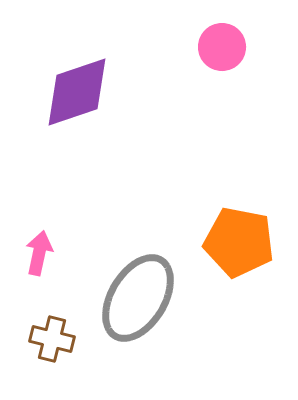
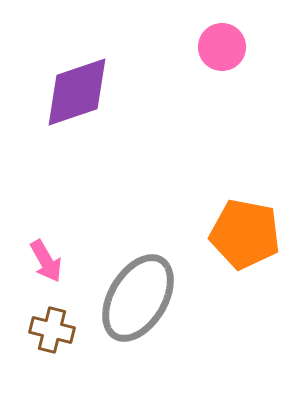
orange pentagon: moved 6 px right, 8 px up
pink arrow: moved 7 px right, 8 px down; rotated 138 degrees clockwise
brown cross: moved 9 px up
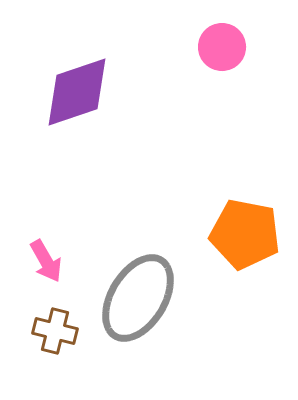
brown cross: moved 3 px right, 1 px down
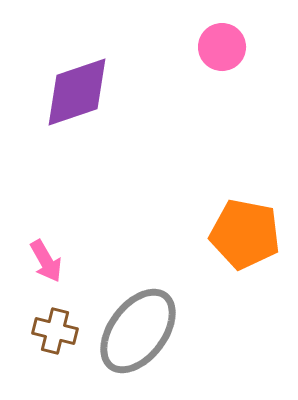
gray ellipse: moved 33 px down; rotated 6 degrees clockwise
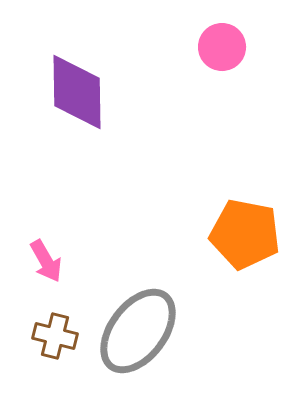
purple diamond: rotated 72 degrees counterclockwise
brown cross: moved 5 px down
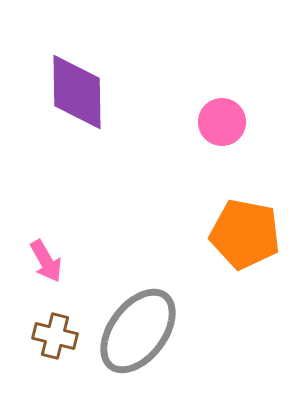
pink circle: moved 75 px down
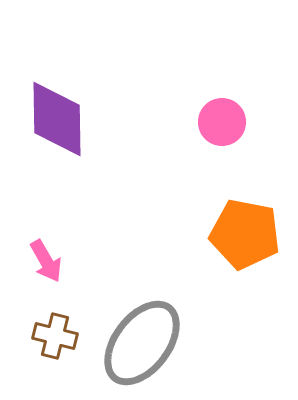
purple diamond: moved 20 px left, 27 px down
gray ellipse: moved 4 px right, 12 px down
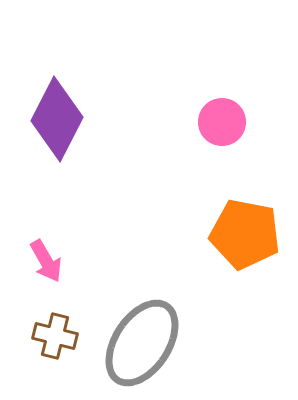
purple diamond: rotated 28 degrees clockwise
gray ellipse: rotated 4 degrees counterclockwise
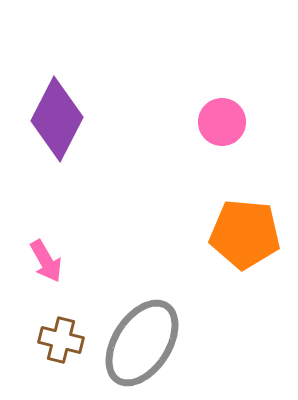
orange pentagon: rotated 6 degrees counterclockwise
brown cross: moved 6 px right, 4 px down
